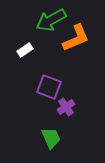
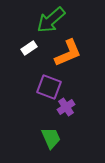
green arrow: rotated 12 degrees counterclockwise
orange L-shape: moved 8 px left, 15 px down
white rectangle: moved 4 px right, 2 px up
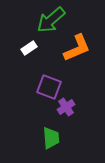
orange L-shape: moved 9 px right, 5 px up
green trapezoid: rotated 20 degrees clockwise
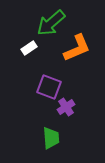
green arrow: moved 3 px down
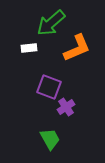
white rectangle: rotated 28 degrees clockwise
green trapezoid: moved 1 px left, 1 px down; rotated 25 degrees counterclockwise
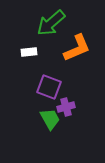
white rectangle: moved 4 px down
purple cross: rotated 18 degrees clockwise
green trapezoid: moved 20 px up
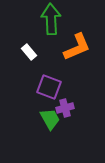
green arrow: moved 4 px up; rotated 128 degrees clockwise
orange L-shape: moved 1 px up
white rectangle: rotated 56 degrees clockwise
purple cross: moved 1 px left, 1 px down
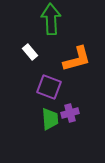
orange L-shape: moved 12 px down; rotated 8 degrees clockwise
white rectangle: moved 1 px right
purple cross: moved 5 px right, 5 px down
green trapezoid: rotated 25 degrees clockwise
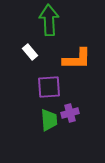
green arrow: moved 2 px left, 1 px down
orange L-shape: rotated 16 degrees clockwise
purple square: rotated 25 degrees counterclockwise
green trapezoid: moved 1 px left, 1 px down
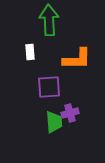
white rectangle: rotated 35 degrees clockwise
green trapezoid: moved 5 px right, 2 px down
